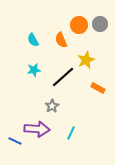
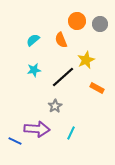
orange circle: moved 2 px left, 4 px up
cyan semicircle: rotated 80 degrees clockwise
orange rectangle: moved 1 px left
gray star: moved 3 px right
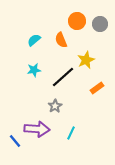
cyan semicircle: moved 1 px right
orange rectangle: rotated 64 degrees counterclockwise
blue line: rotated 24 degrees clockwise
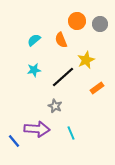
gray star: rotated 16 degrees counterclockwise
cyan line: rotated 48 degrees counterclockwise
blue line: moved 1 px left
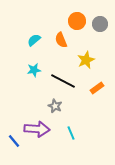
black line: moved 4 px down; rotated 70 degrees clockwise
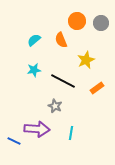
gray circle: moved 1 px right, 1 px up
cyan line: rotated 32 degrees clockwise
blue line: rotated 24 degrees counterclockwise
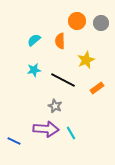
orange semicircle: moved 1 px left, 1 px down; rotated 21 degrees clockwise
black line: moved 1 px up
purple arrow: moved 9 px right
cyan line: rotated 40 degrees counterclockwise
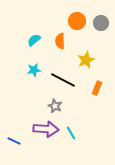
orange rectangle: rotated 32 degrees counterclockwise
